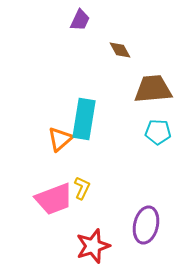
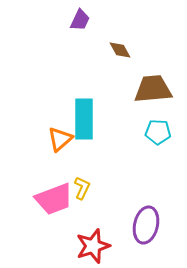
cyan rectangle: rotated 9 degrees counterclockwise
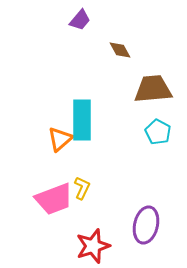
purple trapezoid: rotated 15 degrees clockwise
cyan rectangle: moved 2 px left, 1 px down
cyan pentagon: rotated 25 degrees clockwise
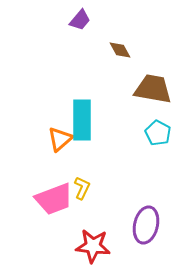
brown trapezoid: rotated 15 degrees clockwise
cyan pentagon: moved 1 px down
red star: rotated 24 degrees clockwise
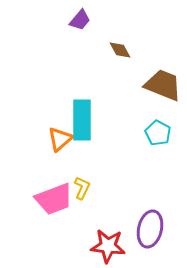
brown trapezoid: moved 10 px right, 4 px up; rotated 12 degrees clockwise
purple ellipse: moved 4 px right, 4 px down
red star: moved 15 px right
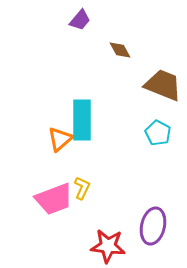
purple ellipse: moved 3 px right, 3 px up
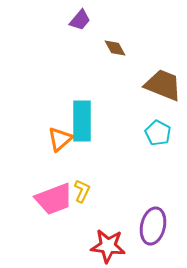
brown diamond: moved 5 px left, 2 px up
cyan rectangle: moved 1 px down
yellow L-shape: moved 3 px down
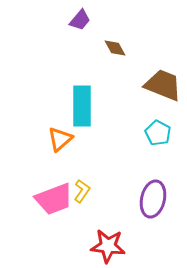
cyan rectangle: moved 15 px up
yellow L-shape: rotated 10 degrees clockwise
purple ellipse: moved 27 px up
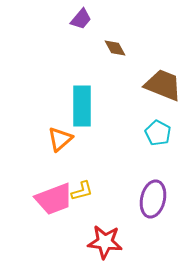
purple trapezoid: moved 1 px right, 1 px up
yellow L-shape: rotated 40 degrees clockwise
red star: moved 3 px left, 4 px up
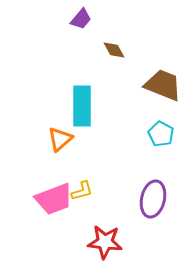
brown diamond: moved 1 px left, 2 px down
cyan pentagon: moved 3 px right, 1 px down
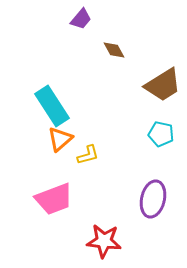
brown trapezoid: rotated 126 degrees clockwise
cyan rectangle: moved 30 px left; rotated 33 degrees counterclockwise
cyan pentagon: rotated 15 degrees counterclockwise
yellow L-shape: moved 6 px right, 36 px up
red star: moved 1 px left, 1 px up
